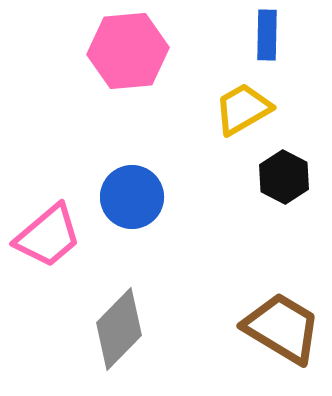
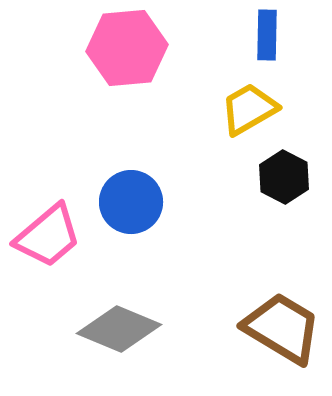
pink hexagon: moved 1 px left, 3 px up
yellow trapezoid: moved 6 px right
blue circle: moved 1 px left, 5 px down
gray diamond: rotated 68 degrees clockwise
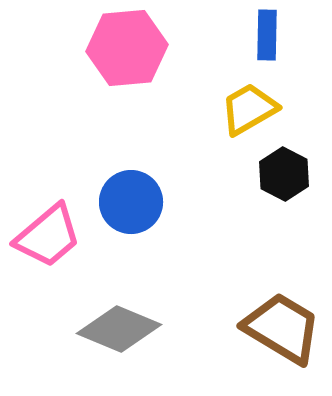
black hexagon: moved 3 px up
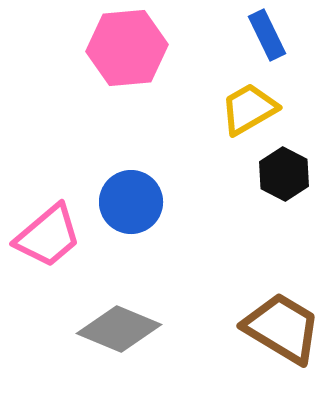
blue rectangle: rotated 27 degrees counterclockwise
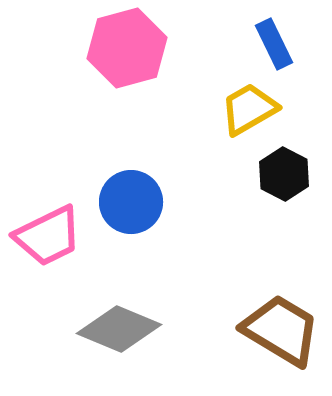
blue rectangle: moved 7 px right, 9 px down
pink hexagon: rotated 10 degrees counterclockwise
pink trapezoid: rotated 14 degrees clockwise
brown trapezoid: moved 1 px left, 2 px down
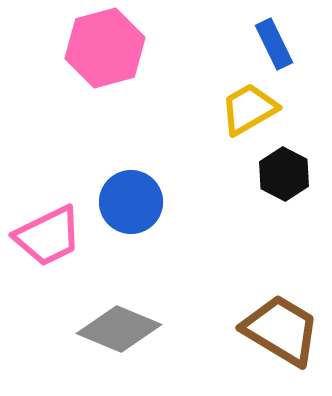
pink hexagon: moved 22 px left
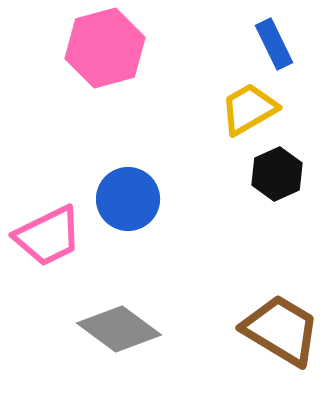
black hexagon: moved 7 px left; rotated 9 degrees clockwise
blue circle: moved 3 px left, 3 px up
gray diamond: rotated 14 degrees clockwise
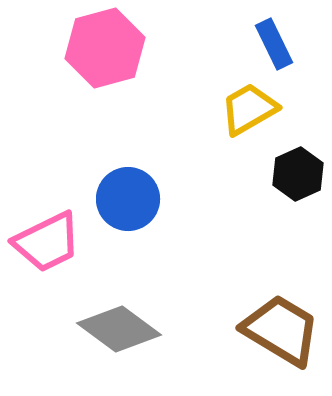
black hexagon: moved 21 px right
pink trapezoid: moved 1 px left, 6 px down
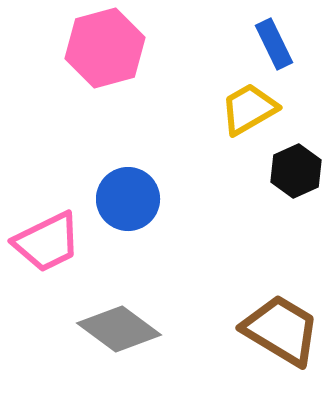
black hexagon: moved 2 px left, 3 px up
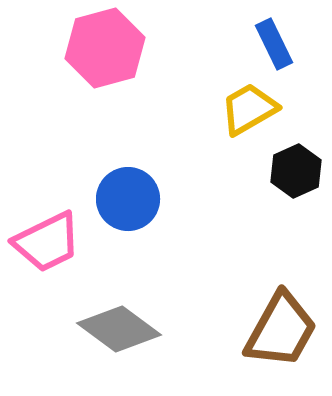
brown trapezoid: rotated 88 degrees clockwise
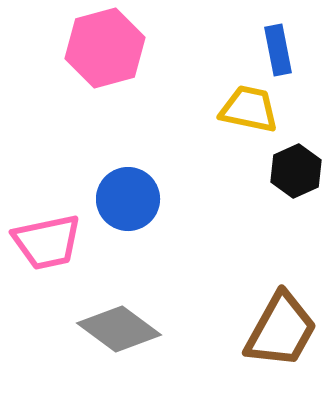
blue rectangle: moved 4 px right, 6 px down; rotated 15 degrees clockwise
yellow trapezoid: rotated 42 degrees clockwise
pink trapezoid: rotated 14 degrees clockwise
